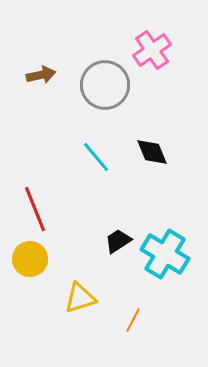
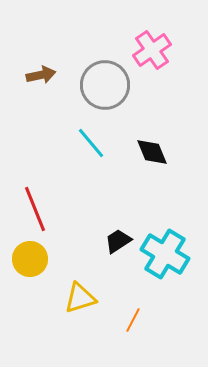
cyan line: moved 5 px left, 14 px up
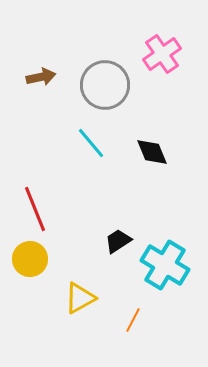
pink cross: moved 10 px right, 4 px down
brown arrow: moved 2 px down
cyan cross: moved 11 px down
yellow triangle: rotated 12 degrees counterclockwise
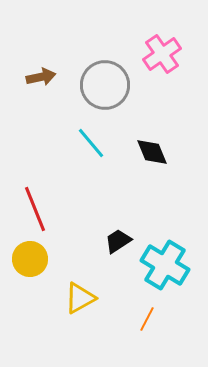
orange line: moved 14 px right, 1 px up
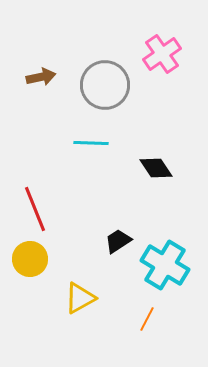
cyan line: rotated 48 degrees counterclockwise
black diamond: moved 4 px right, 16 px down; rotated 12 degrees counterclockwise
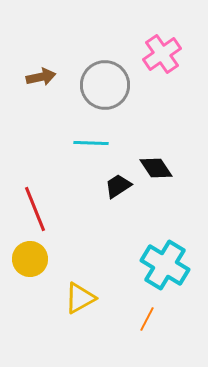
black trapezoid: moved 55 px up
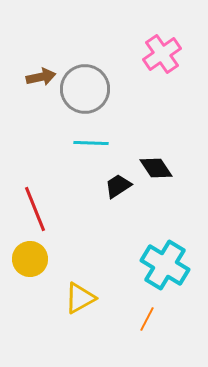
gray circle: moved 20 px left, 4 px down
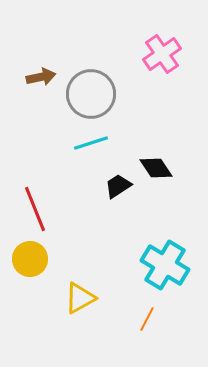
gray circle: moved 6 px right, 5 px down
cyan line: rotated 20 degrees counterclockwise
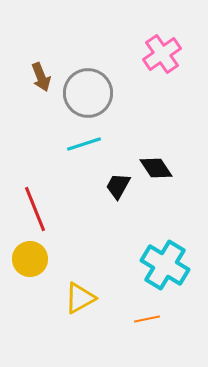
brown arrow: rotated 80 degrees clockwise
gray circle: moved 3 px left, 1 px up
cyan line: moved 7 px left, 1 px down
black trapezoid: rotated 28 degrees counterclockwise
orange line: rotated 50 degrees clockwise
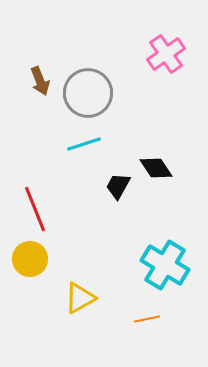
pink cross: moved 4 px right
brown arrow: moved 1 px left, 4 px down
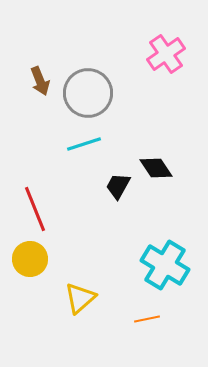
yellow triangle: rotated 12 degrees counterclockwise
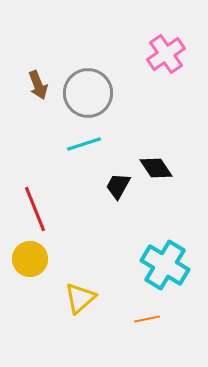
brown arrow: moved 2 px left, 4 px down
